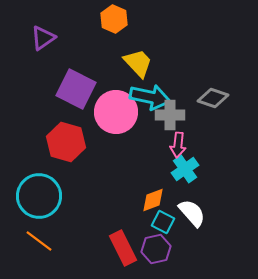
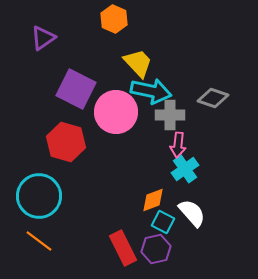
cyan arrow: moved 1 px right, 6 px up
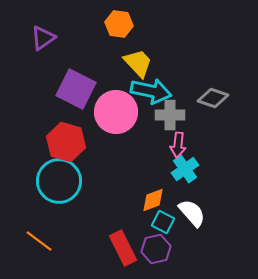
orange hexagon: moved 5 px right, 5 px down; rotated 16 degrees counterclockwise
cyan circle: moved 20 px right, 15 px up
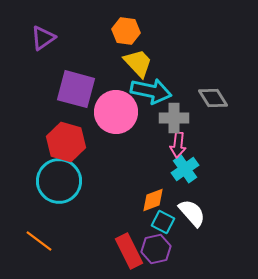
orange hexagon: moved 7 px right, 7 px down
purple square: rotated 12 degrees counterclockwise
gray diamond: rotated 40 degrees clockwise
gray cross: moved 4 px right, 3 px down
red rectangle: moved 6 px right, 3 px down
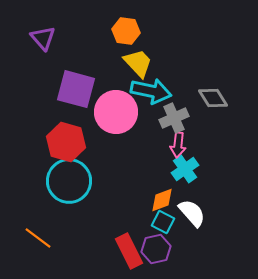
purple triangle: rotated 36 degrees counterclockwise
gray cross: rotated 24 degrees counterclockwise
cyan circle: moved 10 px right
orange diamond: moved 9 px right
orange line: moved 1 px left, 3 px up
